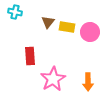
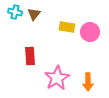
brown triangle: moved 14 px left, 8 px up
pink star: moved 4 px right, 1 px up
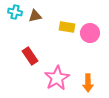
brown triangle: moved 1 px right, 2 px down; rotated 40 degrees clockwise
pink circle: moved 1 px down
red rectangle: rotated 30 degrees counterclockwise
orange arrow: moved 1 px down
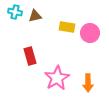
red rectangle: rotated 18 degrees clockwise
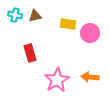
cyan cross: moved 3 px down
yellow rectangle: moved 1 px right, 3 px up
red rectangle: moved 3 px up
pink star: moved 2 px down
orange arrow: moved 2 px right, 6 px up; rotated 96 degrees clockwise
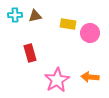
cyan cross: rotated 16 degrees counterclockwise
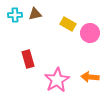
brown triangle: moved 2 px up
yellow rectangle: rotated 21 degrees clockwise
red rectangle: moved 2 px left, 6 px down
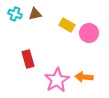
cyan cross: moved 1 px up; rotated 24 degrees clockwise
yellow rectangle: moved 1 px left, 1 px down
pink circle: moved 1 px left
orange arrow: moved 6 px left
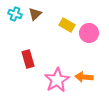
brown triangle: rotated 32 degrees counterclockwise
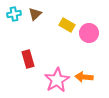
cyan cross: moved 1 px left; rotated 32 degrees counterclockwise
